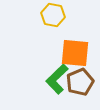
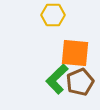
yellow hexagon: rotated 10 degrees counterclockwise
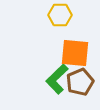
yellow hexagon: moved 7 px right
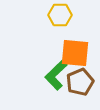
green L-shape: moved 1 px left, 4 px up
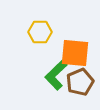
yellow hexagon: moved 20 px left, 17 px down
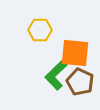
yellow hexagon: moved 2 px up
brown pentagon: rotated 24 degrees counterclockwise
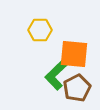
orange square: moved 1 px left, 1 px down
brown pentagon: moved 3 px left, 6 px down; rotated 20 degrees clockwise
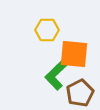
yellow hexagon: moved 7 px right
brown pentagon: moved 3 px right, 5 px down
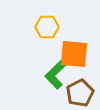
yellow hexagon: moved 3 px up
green L-shape: moved 1 px up
